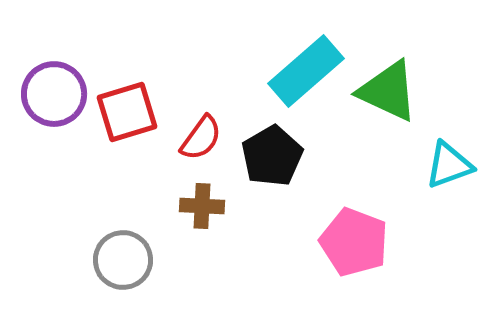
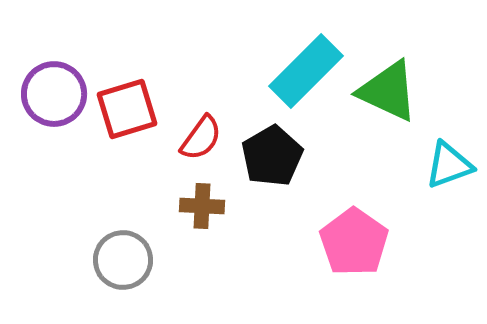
cyan rectangle: rotated 4 degrees counterclockwise
red square: moved 3 px up
pink pentagon: rotated 14 degrees clockwise
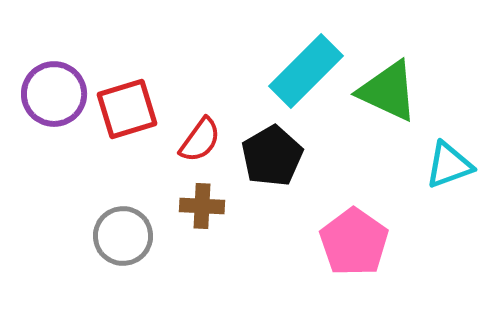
red semicircle: moved 1 px left, 2 px down
gray circle: moved 24 px up
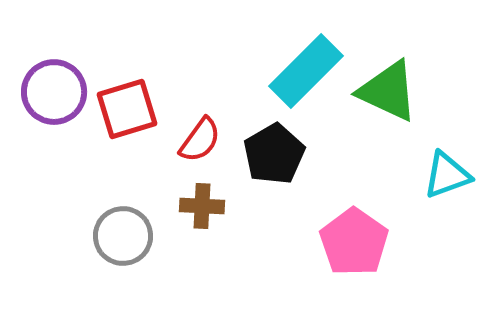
purple circle: moved 2 px up
black pentagon: moved 2 px right, 2 px up
cyan triangle: moved 2 px left, 10 px down
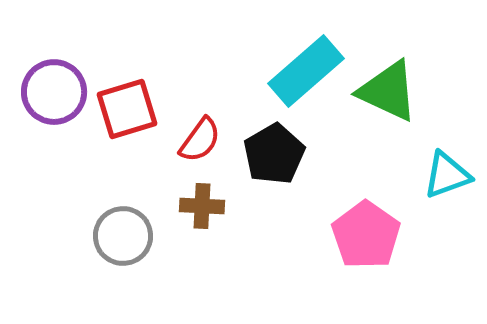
cyan rectangle: rotated 4 degrees clockwise
pink pentagon: moved 12 px right, 7 px up
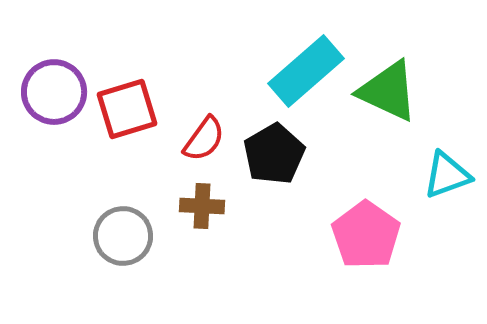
red semicircle: moved 4 px right, 1 px up
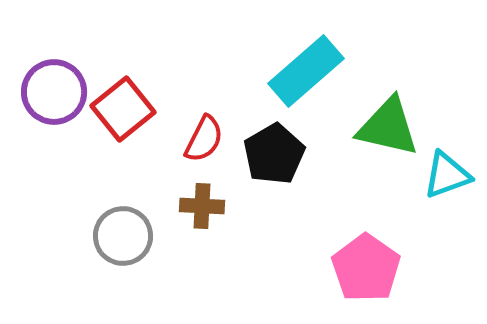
green triangle: moved 36 px down; rotated 12 degrees counterclockwise
red square: moved 4 px left; rotated 22 degrees counterclockwise
red semicircle: rotated 9 degrees counterclockwise
pink pentagon: moved 33 px down
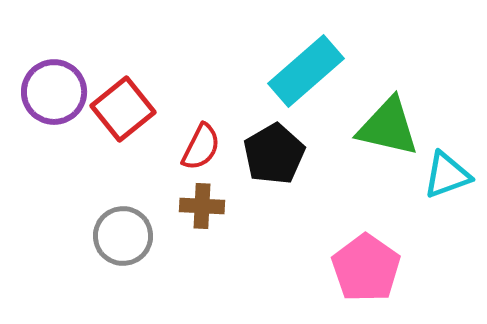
red semicircle: moved 3 px left, 8 px down
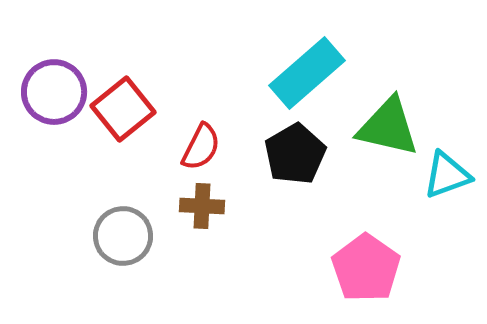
cyan rectangle: moved 1 px right, 2 px down
black pentagon: moved 21 px right
